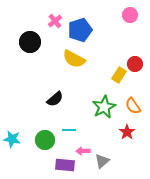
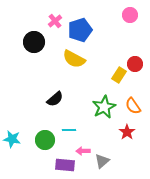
black circle: moved 4 px right
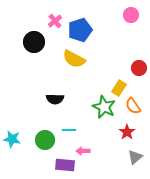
pink circle: moved 1 px right
red circle: moved 4 px right, 4 px down
yellow rectangle: moved 13 px down
black semicircle: rotated 42 degrees clockwise
green star: rotated 20 degrees counterclockwise
gray triangle: moved 33 px right, 4 px up
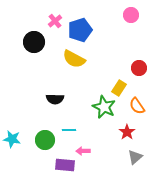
orange semicircle: moved 4 px right
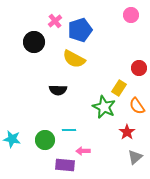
black semicircle: moved 3 px right, 9 px up
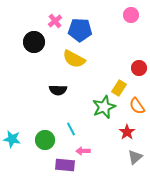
blue pentagon: rotated 20 degrees clockwise
green star: rotated 25 degrees clockwise
cyan line: moved 2 px right, 1 px up; rotated 64 degrees clockwise
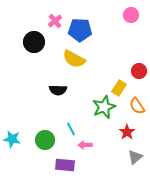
red circle: moved 3 px down
pink arrow: moved 2 px right, 6 px up
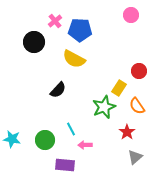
black semicircle: rotated 48 degrees counterclockwise
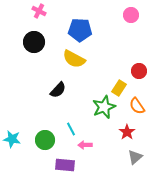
pink cross: moved 16 px left, 10 px up; rotated 24 degrees counterclockwise
